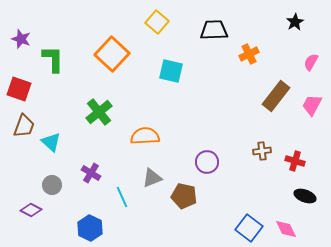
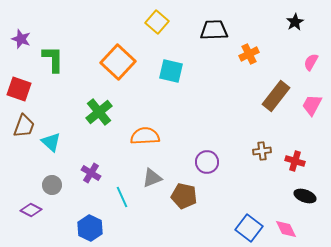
orange square: moved 6 px right, 8 px down
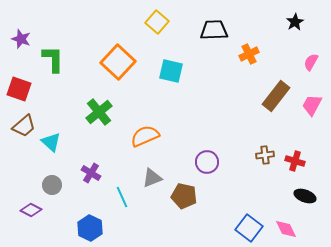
brown trapezoid: rotated 30 degrees clockwise
orange semicircle: rotated 20 degrees counterclockwise
brown cross: moved 3 px right, 4 px down
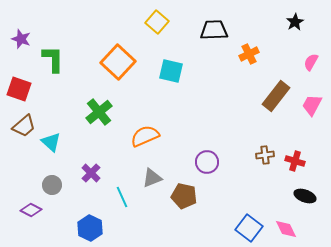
purple cross: rotated 12 degrees clockwise
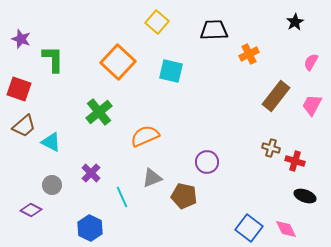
cyan triangle: rotated 15 degrees counterclockwise
brown cross: moved 6 px right, 7 px up; rotated 24 degrees clockwise
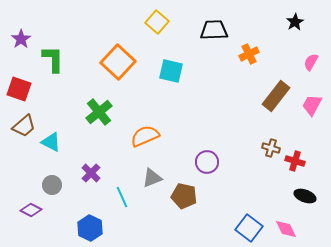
purple star: rotated 18 degrees clockwise
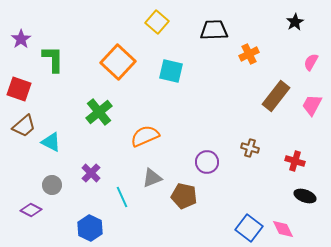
brown cross: moved 21 px left
pink diamond: moved 3 px left
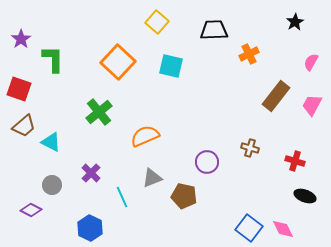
cyan square: moved 5 px up
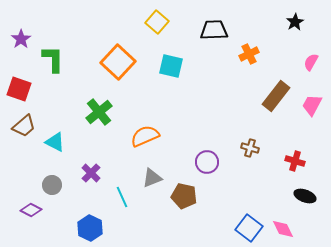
cyan triangle: moved 4 px right
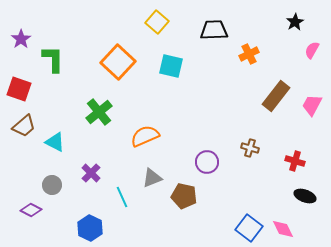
pink semicircle: moved 1 px right, 12 px up
